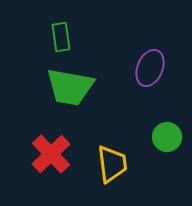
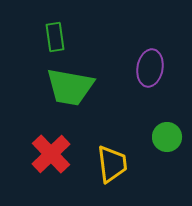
green rectangle: moved 6 px left
purple ellipse: rotated 12 degrees counterclockwise
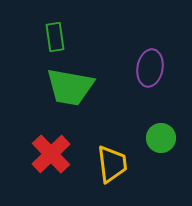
green circle: moved 6 px left, 1 px down
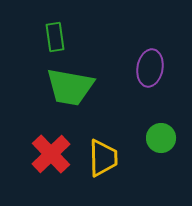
yellow trapezoid: moved 9 px left, 6 px up; rotated 6 degrees clockwise
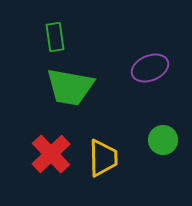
purple ellipse: rotated 57 degrees clockwise
green circle: moved 2 px right, 2 px down
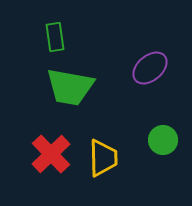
purple ellipse: rotated 18 degrees counterclockwise
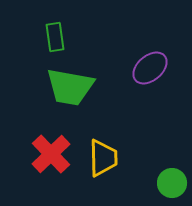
green circle: moved 9 px right, 43 px down
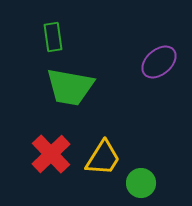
green rectangle: moved 2 px left
purple ellipse: moved 9 px right, 6 px up
yellow trapezoid: rotated 33 degrees clockwise
green circle: moved 31 px left
